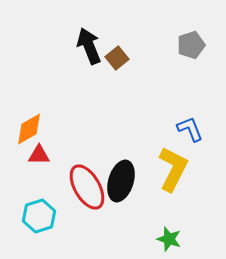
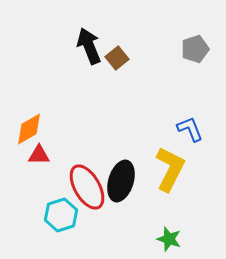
gray pentagon: moved 4 px right, 4 px down
yellow L-shape: moved 3 px left
cyan hexagon: moved 22 px right, 1 px up
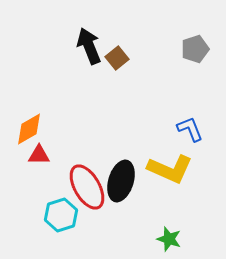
yellow L-shape: rotated 87 degrees clockwise
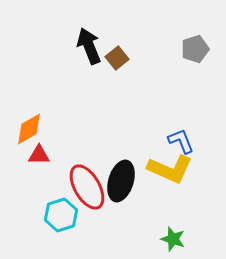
blue L-shape: moved 9 px left, 12 px down
green star: moved 4 px right
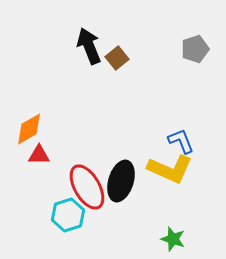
cyan hexagon: moved 7 px right
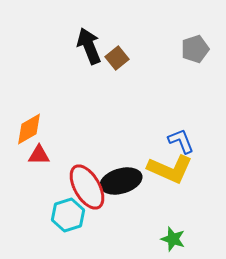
black ellipse: rotated 57 degrees clockwise
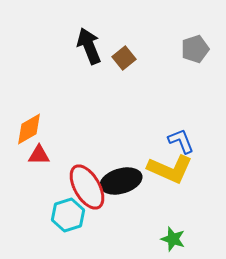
brown square: moved 7 px right
